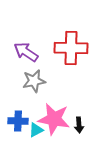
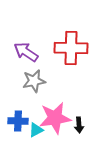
pink star: moved 1 px right, 1 px up; rotated 20 degrees counterclockwise
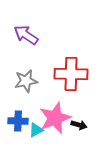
red cross: moved 26 px down
purple arrow: moved 17 px up
gray star: moved 8 px left
pink star: rotated 12 degrees counterclockwise
black arrow: rotated 70 degrees counterclockwise
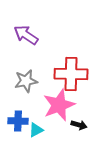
pink star: moved 4 px right, 13 px up
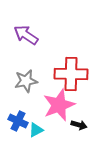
blue cross: rotated 24 degrees clockwise
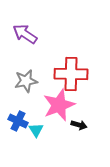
purple arrow: moved 1 px left, 1 px up
cyan triangle: rotated 35 degrees counterclockwise
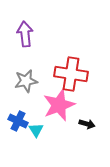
purple arrow: rotated 50 degrees clockwise
red cross: rotated 8 degrees clockwise
black arrow: moved 8 px right, 1 px up
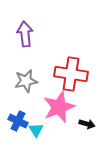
pink star: moved 2 px down
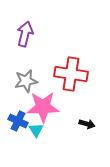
purple arrow: rotated 20 degrees clockwise
pink star: moved 16 px left; rotated 20 degrees clockwise
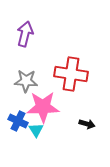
gray star: rotated 15 degrees clockwise
